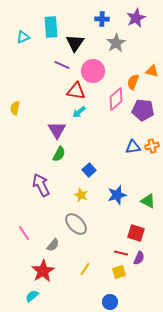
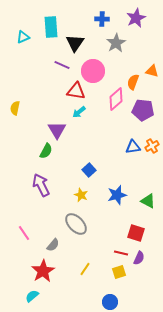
orange cross: rotated 16 degrees counterclockwise
green semicircle: moved 13 px left, 3 px up
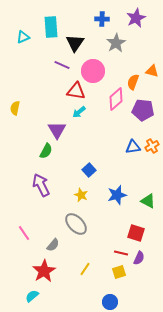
red star: moved 1 px right
